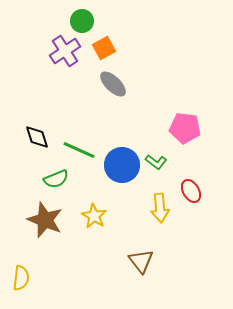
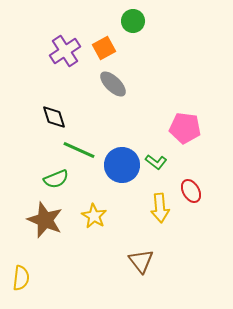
green circle: moved 51 px right
black diamond: moved 17 px right, 20 px up
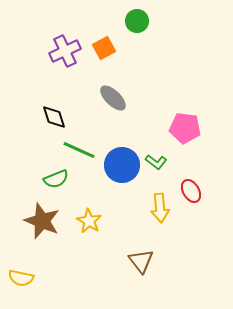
green circle: moved 4 px right
purple cross: rotated 8 degrees clockwise
gray ellipse: moved 14 px down
yellow star: moved 5 px left, 5 px down
brown star: moved 3 px left, 1 px down
yellow semicircle: rotated 95 degrees clockwise
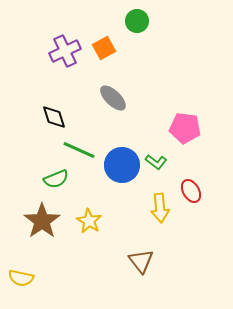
brown star: rotated 15 degrees clockwise
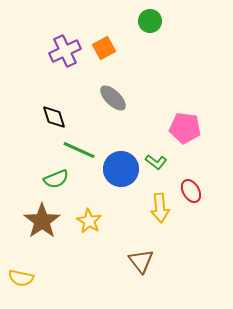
green circle: moved 13 px right
blue circle: moved 1 px left, 4 px down
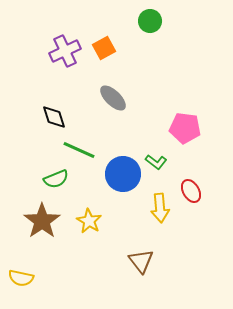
blue circle: moved 2 px right, 5 px down
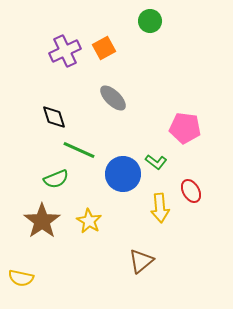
brown triangle: rotated 28 degrees clockwise
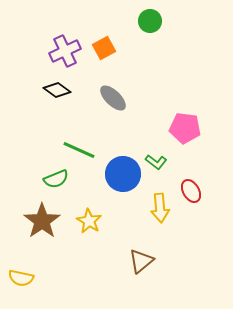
black diamond: moved 3 px right, 27 px up; rotated 36 degrees counterclockwise
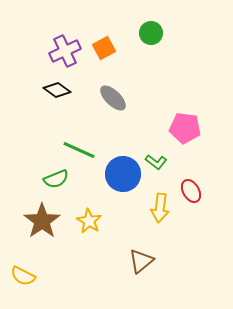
green circle: moved 1 px right, 12 px down
yellow arrow: rotated 12 degrees clockwise
yellow semicircle: moved 2 px right, 2 px up; rotated 15 degrees clockwise
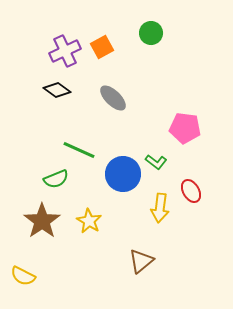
orange square: moved 2 px left, 1 px up
